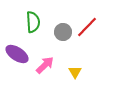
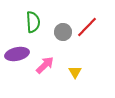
purple ellipse: rotated 45 degrees counterclockwise
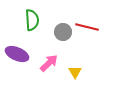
green semicircle: moved 1 px left, 2 px up
red line: rotated 60 degrees clockwise
purple ellipse: rotated 35 degrees clockwise
pink arrow: moved 4 px right, 2 px up
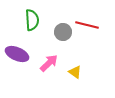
red line: moved 2 px up
yellow triangle: rotated 24 degrees counterclockwise
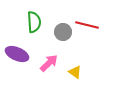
green semicircle: moved 2 px right, 2 px down
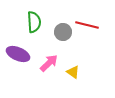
purple ellipse: moved 1 px right
yellow triangle: moved 2 px left
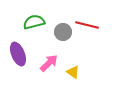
green semicircle: rotated 100 degrees counterclockwise
purple ellipse: rotated 45 degrees clockwise
